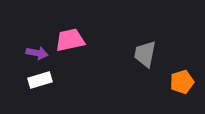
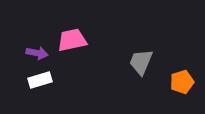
pink trapezoid: moved 2 px right
gray trapezoid: moved 4 px left, 8 px down; rotated 12 degrees clockwise
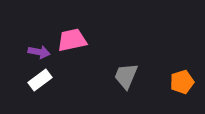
purple arrow: moved 2 px right, 1 px up
gray trapezoid: moved 15 px left, 14 px down
white rectangle: rotated 20 degrees counterclockwise
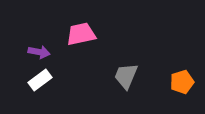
pink trapezoid: moved 9 px right, 6 px up
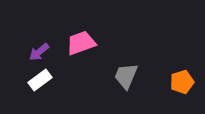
pink trapezoid: moved 9 px down; rotated 8 degrees counterclockwise
purple arrow: rotated 130 degrees clockwise
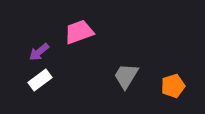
pink trapezoid: moved 2 px left, 11 px up
gray trapezoid: rotated 8 degrees clockwise
orange pentagon: moved 9 px left, 4 px down
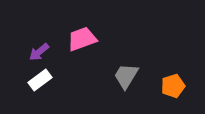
pink trapezoid: moved 3 px right, 7 px down
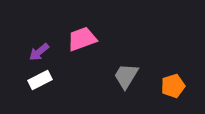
white rectangle: rotated 10 degrees clockwise
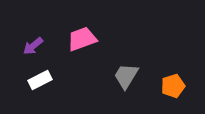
purple arrow: moved 6 px left, 6 px up
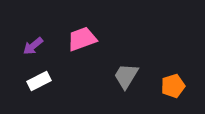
white rectangle: moved 1 px left, 1 px down
